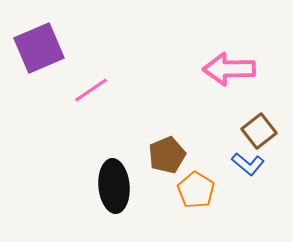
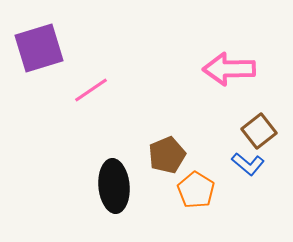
purple square: rotated 6 degrees clockwise
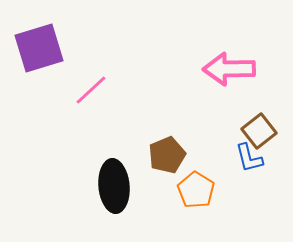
pink line: rotated 9 degrees counterclockwise
blue L-shape: moved 1 px right, 6 px up; rotated 36 degrees clockwise
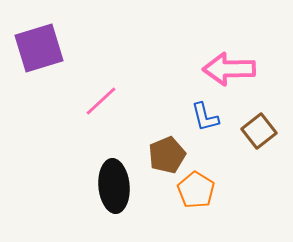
pink line: moved 10 px right, 11 px down
blue L-shape: moved 44 px left, 41 px up
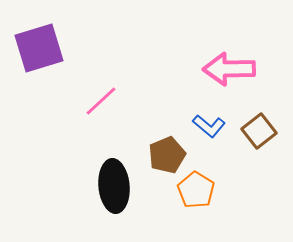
blue L-shape: moved 4 px right, 9 px down; rotated 36 degrees counterclockwise
